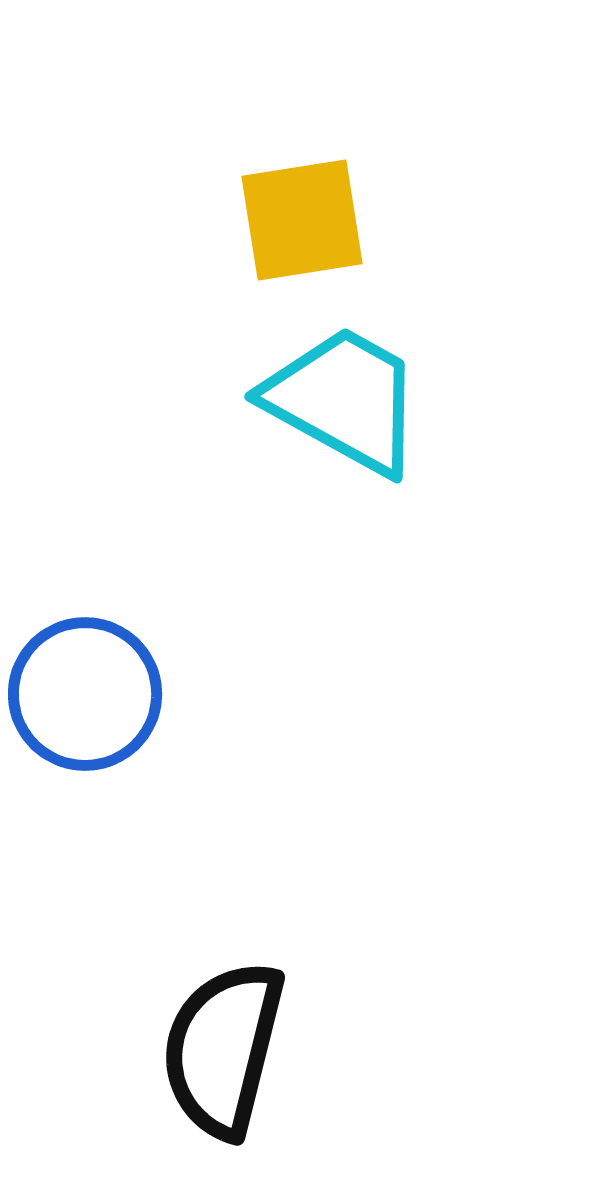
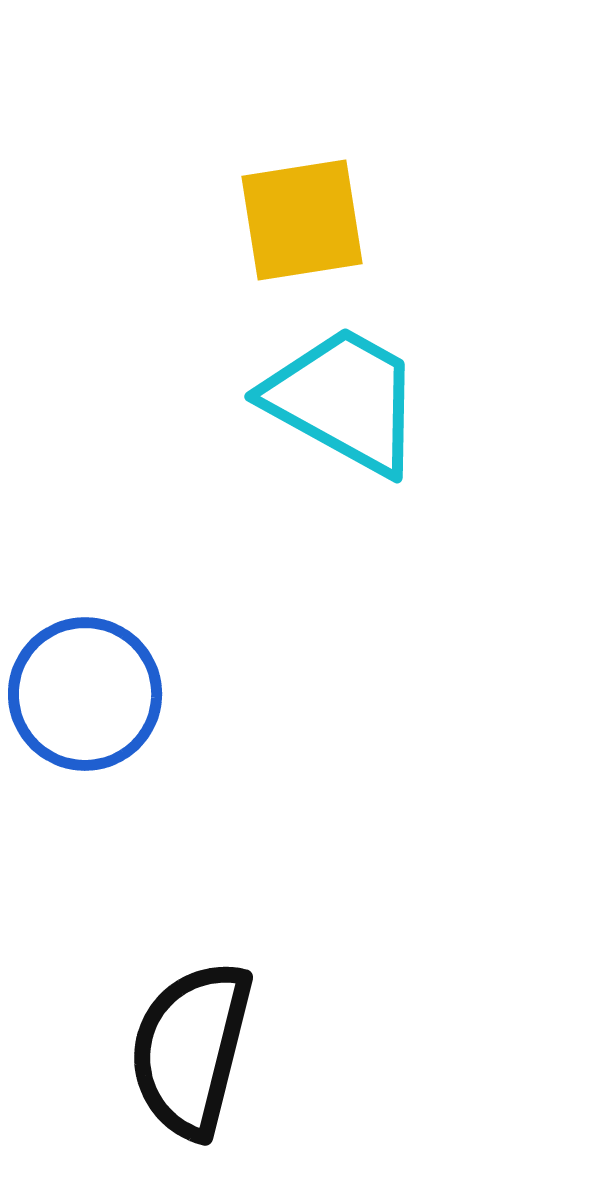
black semicircle: moved 32 px left
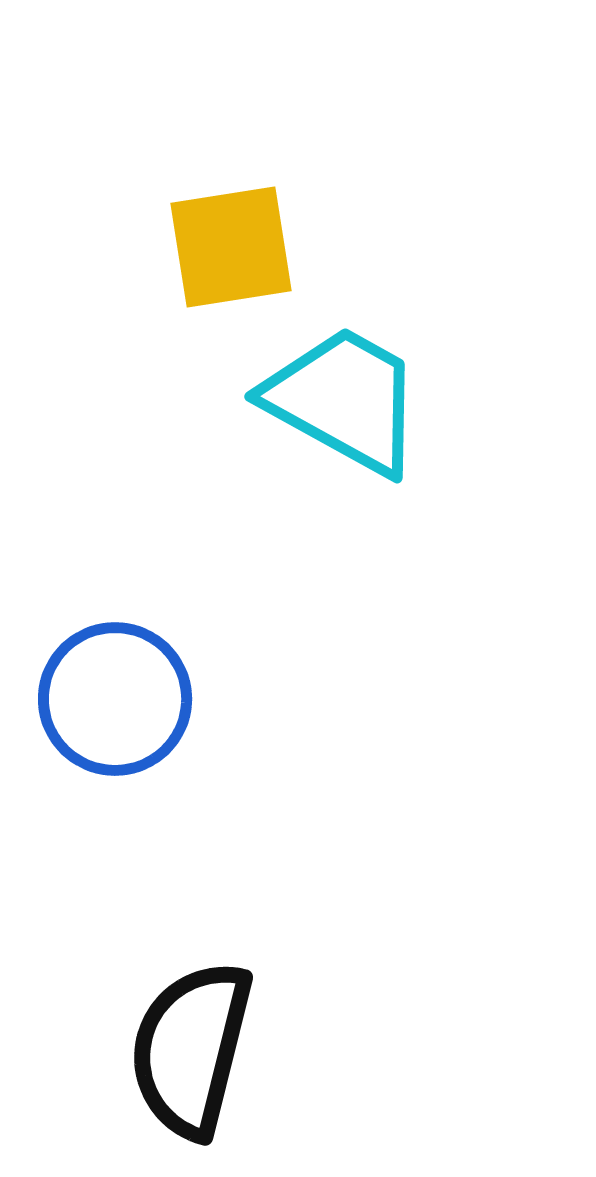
yellow square: moved 71 px left, 27 px down
blue circle: moved 30 px right, 5 px down
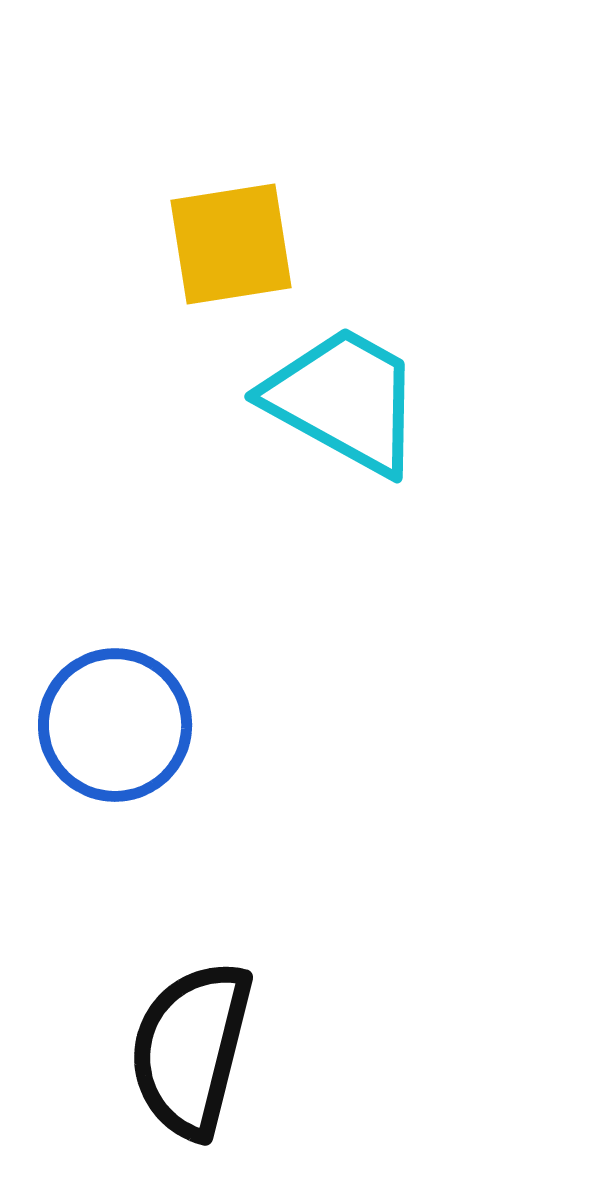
yellow square: moved 3 px up
blue circle: moved 26 px down
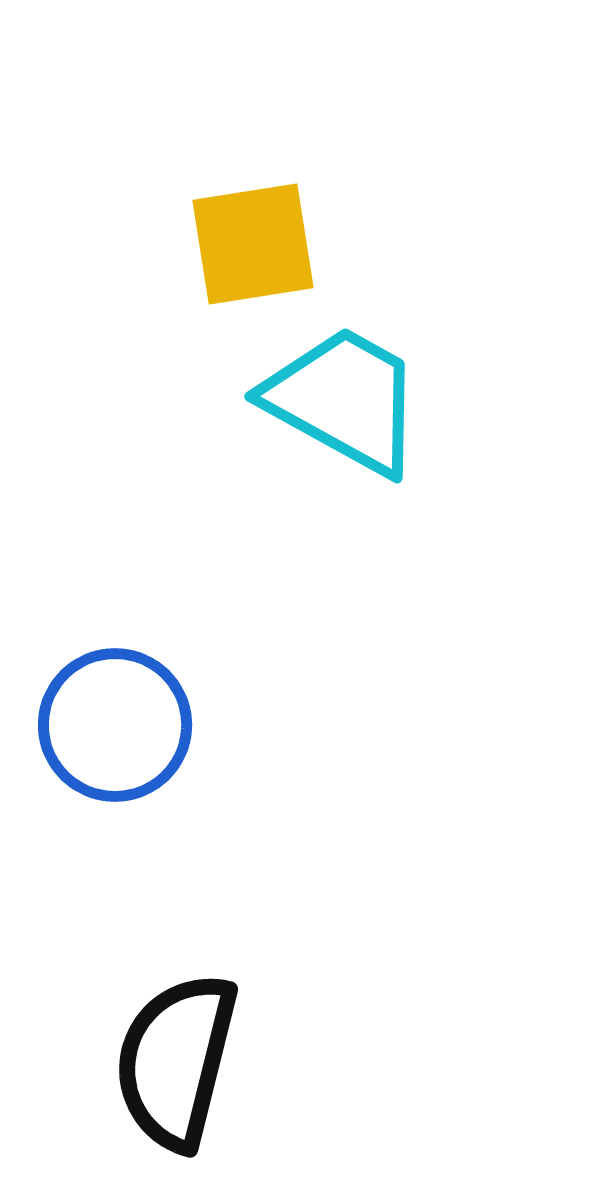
yellow square: moved 22 px right
black semicircle: moved 15 px left, 12 px down
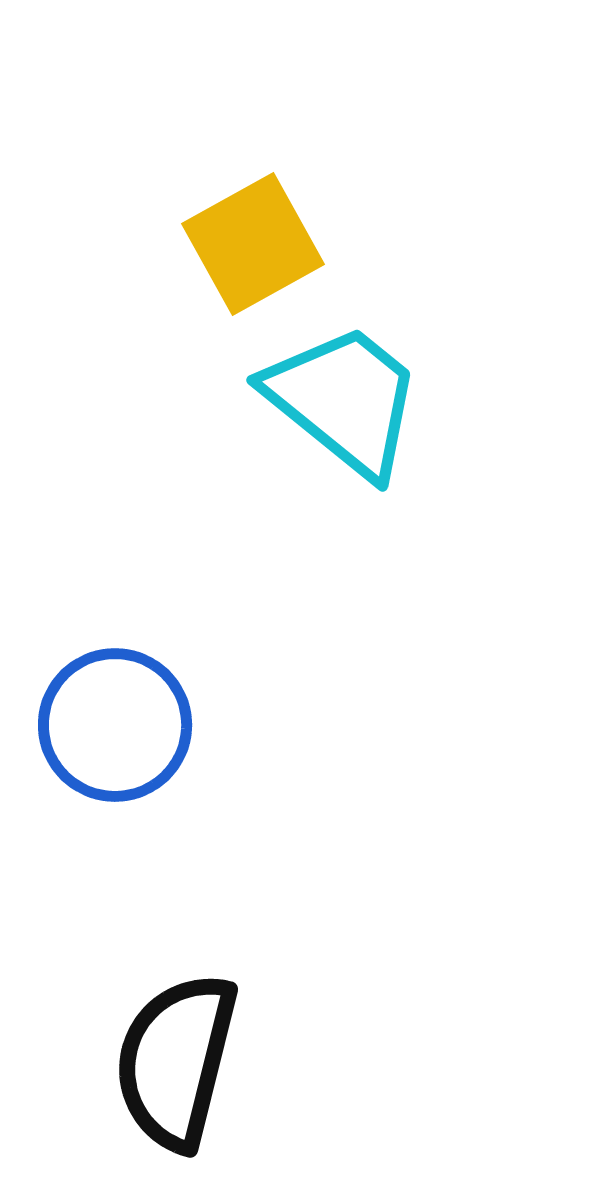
yellow square: rotated 20 degrees counterclockwise
cyan trapezoid: rotated 10 degrees clockwise
